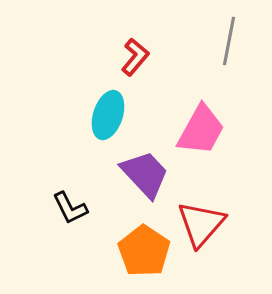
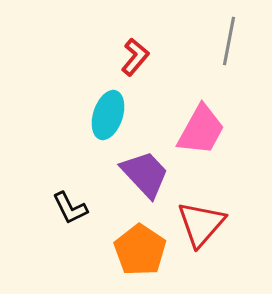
orange pentagon: moved 4 px left, 1 px up
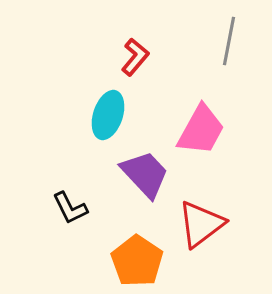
red triangle: rotated 12 degrees clockwise
orange pentagon: moved 3 px left, 11 px down
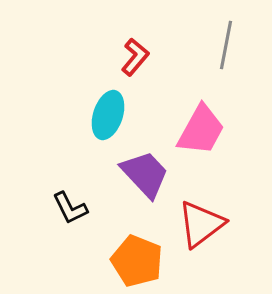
gray line: moved 3 px left, 4 px down
orange pentagon: rotated 12 degrees counterclockwise
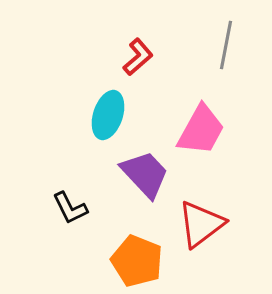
red L-shape: moved 3 px right; rotated 9 degrees clockwise
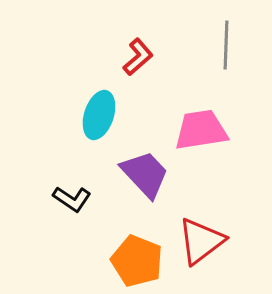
gray line: rotated 9 degrees counterclockwise
cyan ellipse: moved 9 px left
pink trapezoid: rotated 128 degrees counterclockwise
black L-shape: moved 2 px right, 9 px up; rotated 30 degrees counterclockwise
red triangle: moved 17 px down
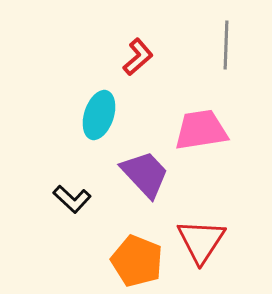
black L-shape: rotated 9 degrees clockwise
red triangle: rotated 20 degrees counterclockwise
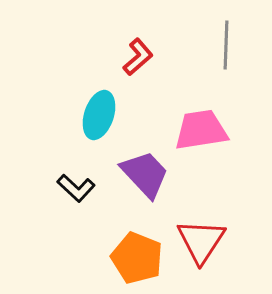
black L-shape: moved 4 px right, 11 px up
orange pentagon: moved 3 px up
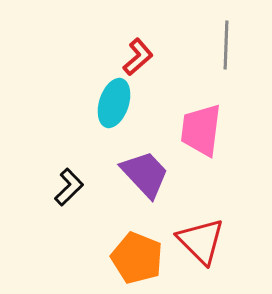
cyan ellipse: moved 15 px right, 12 px up
pink trapezoid: rotated 74 degrees counterclockwise
black L-shape: moved 7 px left, 1 px up; rotated 87 degrees counterclockwise
red triangle: rotated 18 degrees counterclockwise
